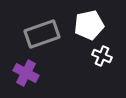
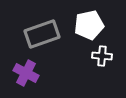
white cross: rotated 18 degrees counterclockwise
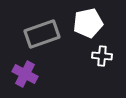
white pentagon: moved 1 px left, 2 px up
purple cross: moved 1 px left, 1 px down
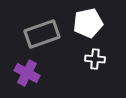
white cross: moved 7 px left, 3 px down
purple cross: moved 2 px right, 1 px up
